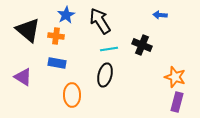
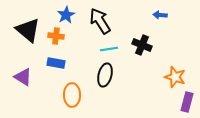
blue rectangle: moved 1 px left
purple rectangle: moved 10 px right
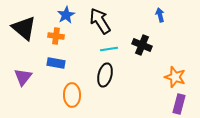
blue arrow: rotated 72 degrees clockwise
black triangle: moved 4 px left, 2 px up
purple triangle: rotated 36 degrees clockwise
purple rectangle: moved 8 px left, 2 px down
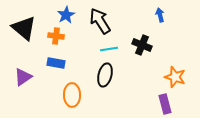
purple triangle: rotated 18 degrees clockwise
purple rectangle: moved 14 px left; rotated 30 degrees counterclockwise
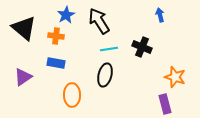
black arrow: moved 1 px left
black cross: moved 2 px down
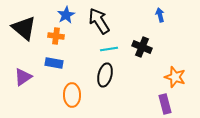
blue rectangle: moved 2 px left
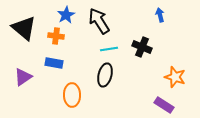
purple rectangle: moved 1 px left, 1 px down; rotated 42 degrees counterclockwise
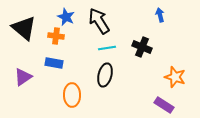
blue star: moved 2 px down; rotated 18 degrees counterclockwise
cyan line: moved 2 px left, 1 px up
